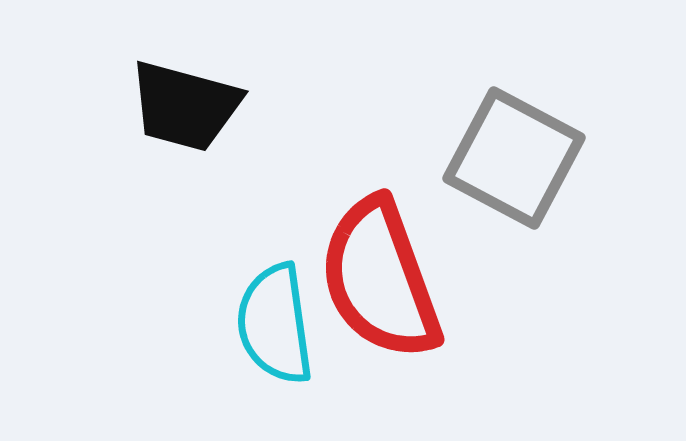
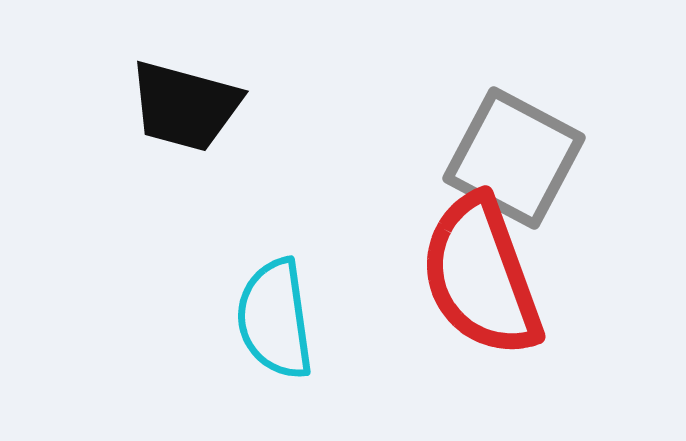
red semicircle: moved 101 px right, 3 px up
cyan semicircle: moved 5 px up
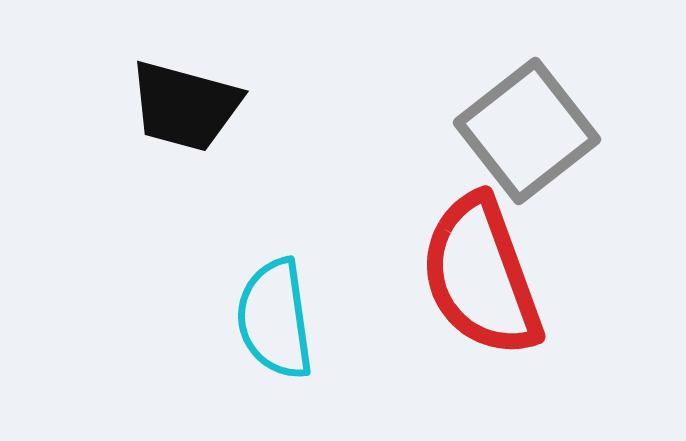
gray square: moved 13 px right, 27 px up; rotated 24 degrees clockwise
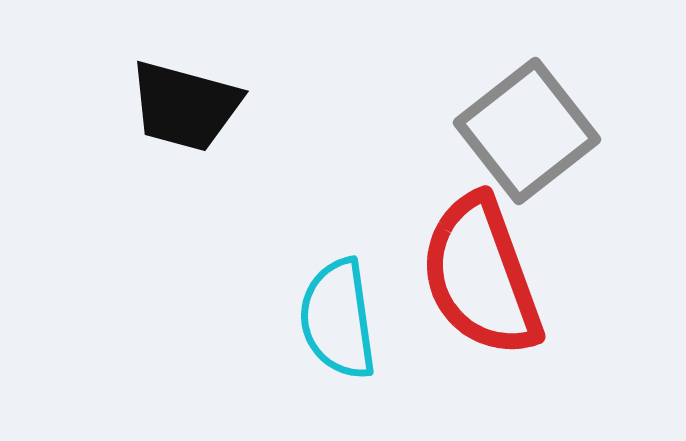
cyan semicircle: moved 63 px right
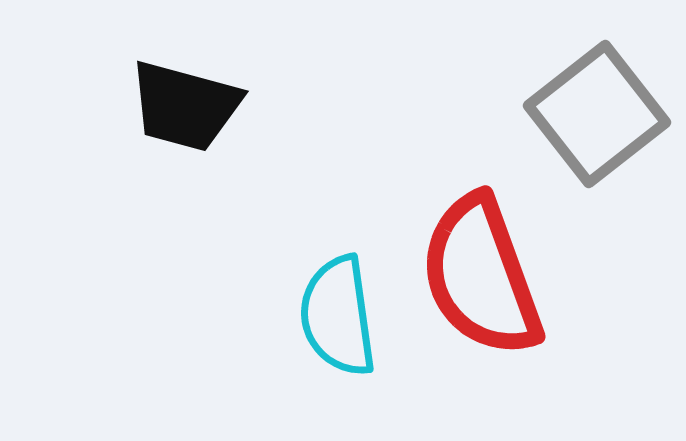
gray square: moved 70 px right, 17 px up
cyan semicircle: moved 3 px up
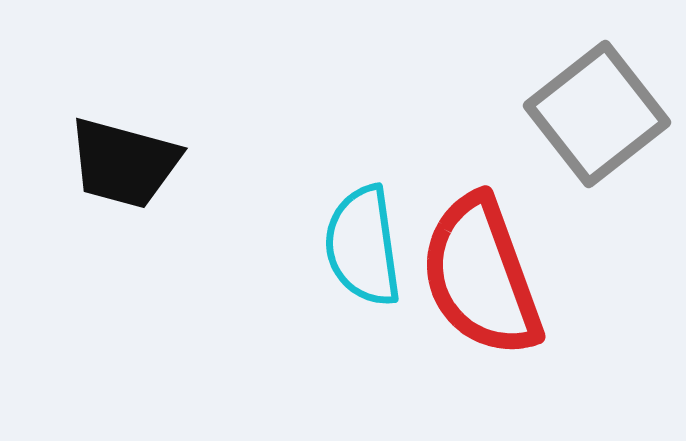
black trapezoid: moved 61 px left, 57 px down
cyan semicircle: moved 25 px right, 70 px up
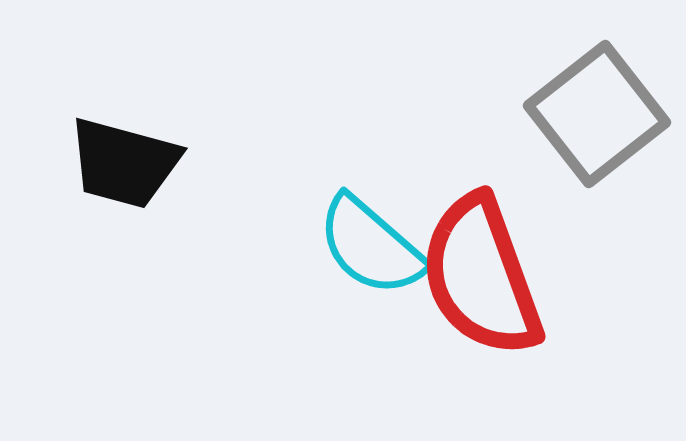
cyan semicircle: moved 8 px right; rotated 41 degrees counterclockwise
